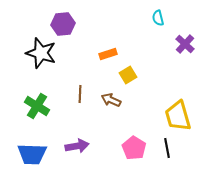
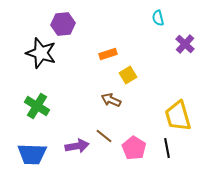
brown line: moved 24 px right, 42 px down; rotated 54 degrees counterclockwise
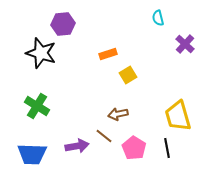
brown arrow: moved 7 px right, 14 px down; rotated 36 degrees counterclockwise
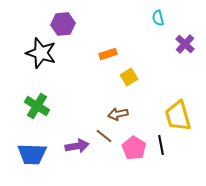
yellow square: moved 1 px right, 2 px down
black line: moved 6 px left, 3 px up
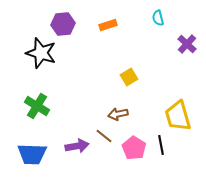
purple cross: moved 2 px right
orange rectangle: moved 29 px up
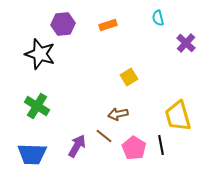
purple cross: moved 1 px left, 1 px up
black star: moved 1 px left, 1 px down
purple arrow: rotated 50 degrees counterclockwise
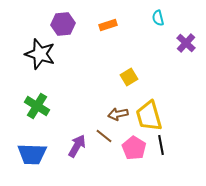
yellow trapezoid: moved 29 px left
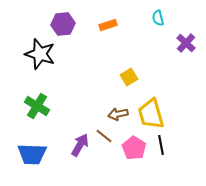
yellow trapezoid: moved 2 px right, 2 px up
purple arrow: moved 3 px right, 1 px up
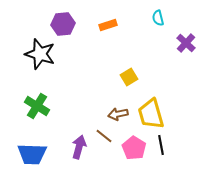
purple arrow: moved 1 px left, 2 px down; rotated 15 degrees counterclockwise
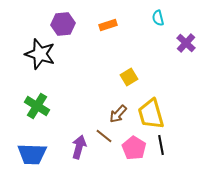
brown arrow: rotated 36 degrees counterclockwise
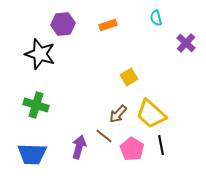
cyan semicircle: moved 2 px left
green cross: moved 1 px left, 1 px up; rotated 15 degrees counterclockwise
yellow trapezoid: rotated 32 degrees counterclockwise
pink pentagon: moved 2 px left, 1 px down
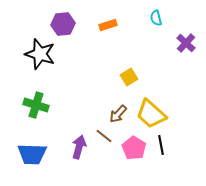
pink pentagon: moved 2 px right, 1 px up
